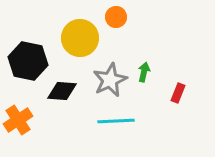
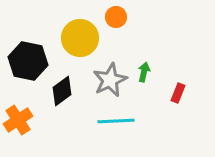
black diamond: rotated 40 degrees counterclockwise
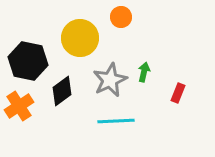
orange circle: moved 5 px right
orange cross: moved 1 px right, 14 px up
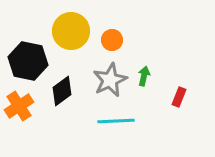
orange circle: moved 9 px left, 23 px down
yellow circle: moved 9 px left, 7 px up
green arrow: moved 4 px down
red rectangle: moved 1 px right, 4 px down
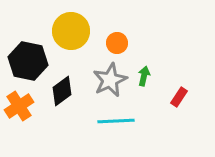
orange circle: moved 5 px right, 3 px down
red rectangle: rotated 12 degrees clockwise
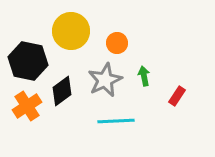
green arrow: rotated 24 degrees counterclockwise
gray star: moved 5 px left
red rectangle: moved 2 px left, 1 px up
orange cross: moved 8 px right
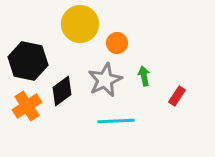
yellow circle: moved 9 px right, 7 px up
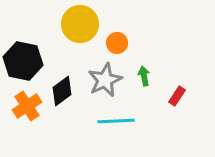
black hexagon: moved 5 px left
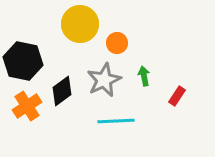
gray star: moved 1 px left
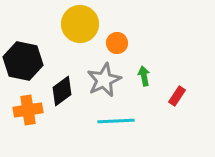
orange cross: moved 1 px right, 4 px down; rotated 24 degrees clockwise
